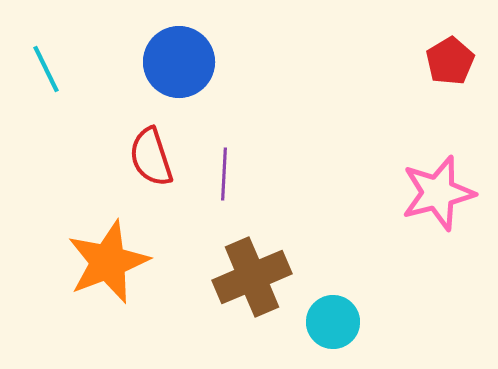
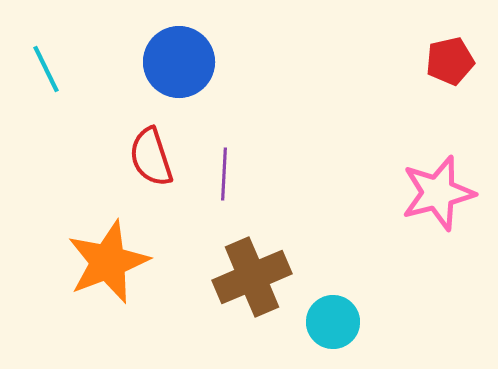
red pentagon: rotated 18 degrees clockwise
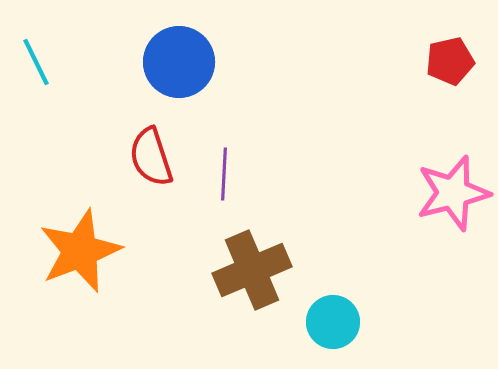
cyan line: moved 10 px left, 7 px up
pink star: moved 15 px right
orange star: moved 28 px left, 11 px up
brown cross: moved 7 px up
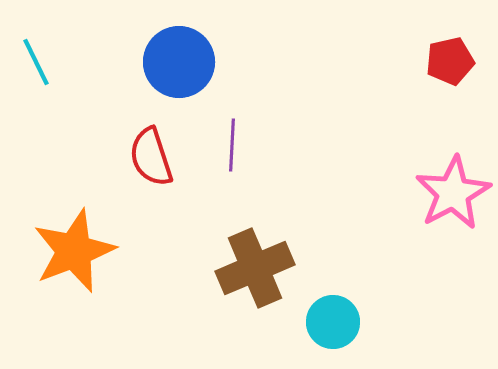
purple line: moved 8 px right, 29 px up
pink star: rotated 14 degrees counterclockwise
orange star: moved 6 px left
brown cross: moved 3 px right, 2 px up
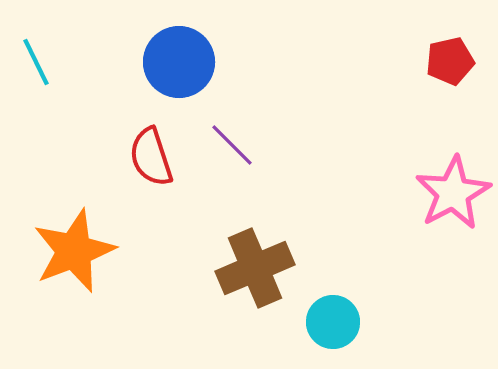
purple line: rotated 48 degrees counterclockwise
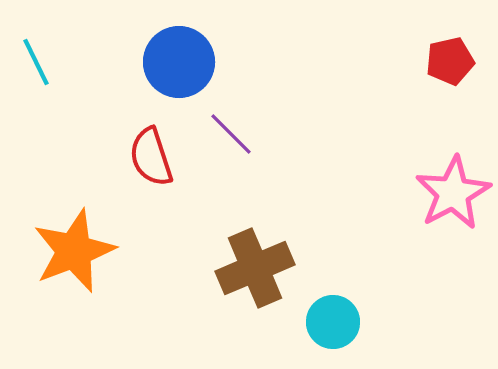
purple line: moved 1 px left, 11 px up
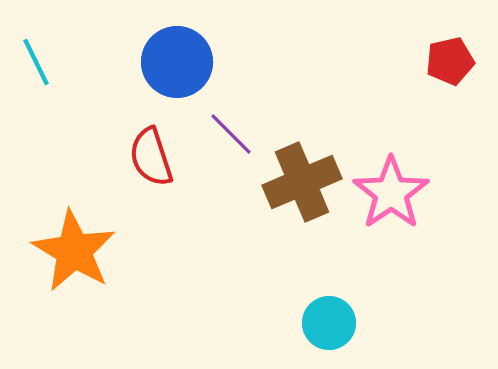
blue circle: moved 2 px left
pink star: moved 62 px left; rotated 6 degrees counterclockwise
orange star: rotated 20 degrees counterclockwise
brown cross: moved 47 px right, 86 px up
cyan circle: moved 4 px left, 1 px down
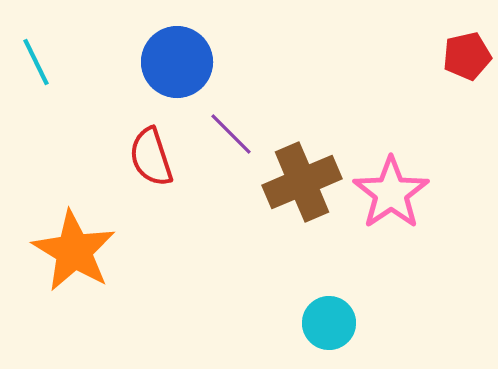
red pentagon: moved 17 px right, 5 px up
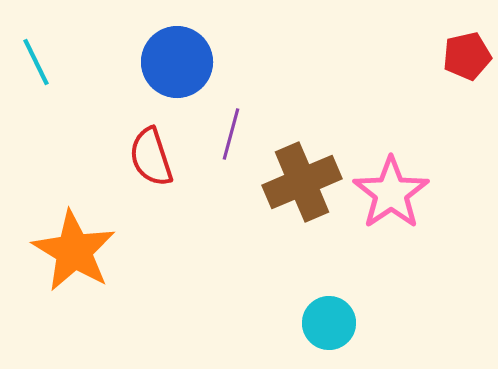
purple line: rotated 60 degrees clockwise
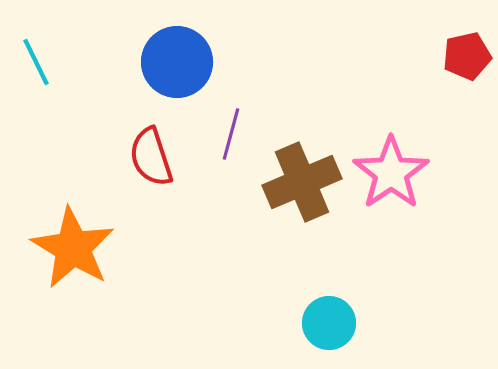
pink star: moved 20 px up
orange star: moved 1 px left, 3 px up
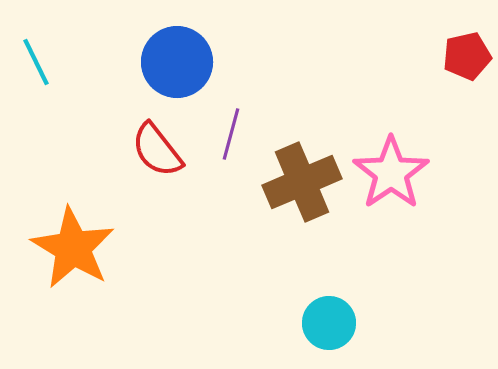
red semicircle: moved 6 px right, 7 px up; rotated 20 degrees counterclockwise
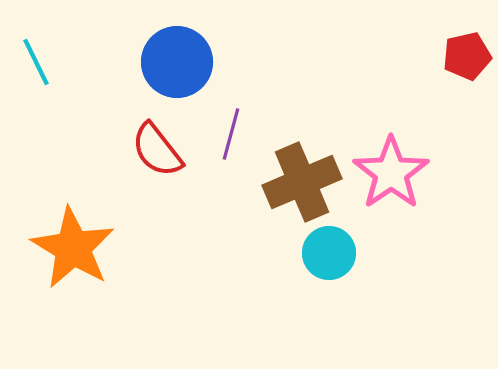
cyan circle: moved 70 px up
